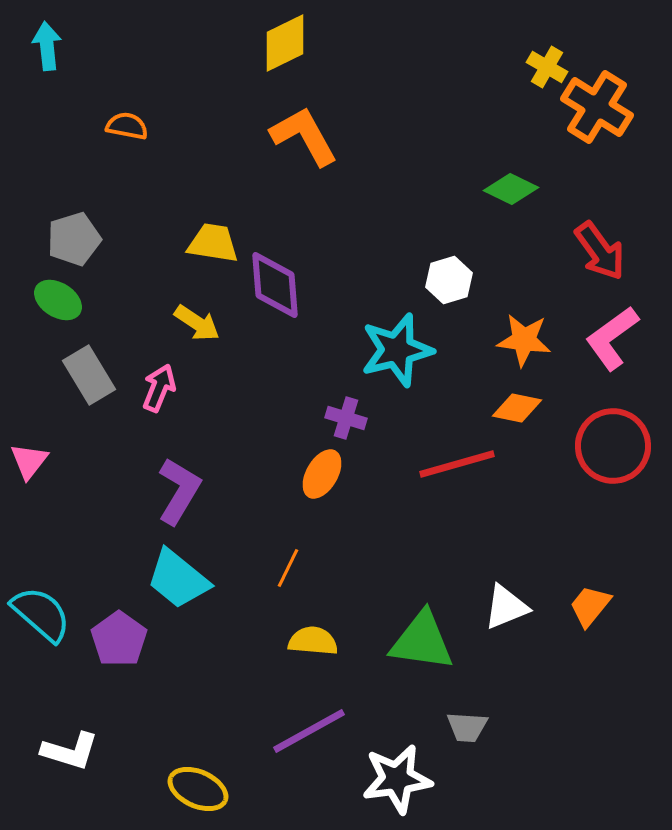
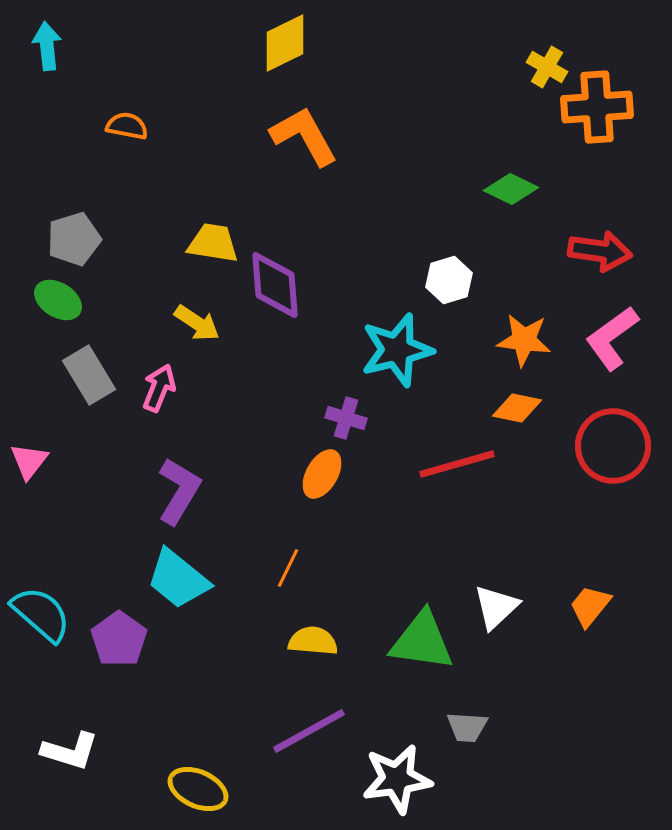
orange cross: rotated 36 degrees counterclockwise
red arrow: rotated 46 degrees counterclockwise
white triangle: moved 10 px left; rotated 21 degrees counterclockwise
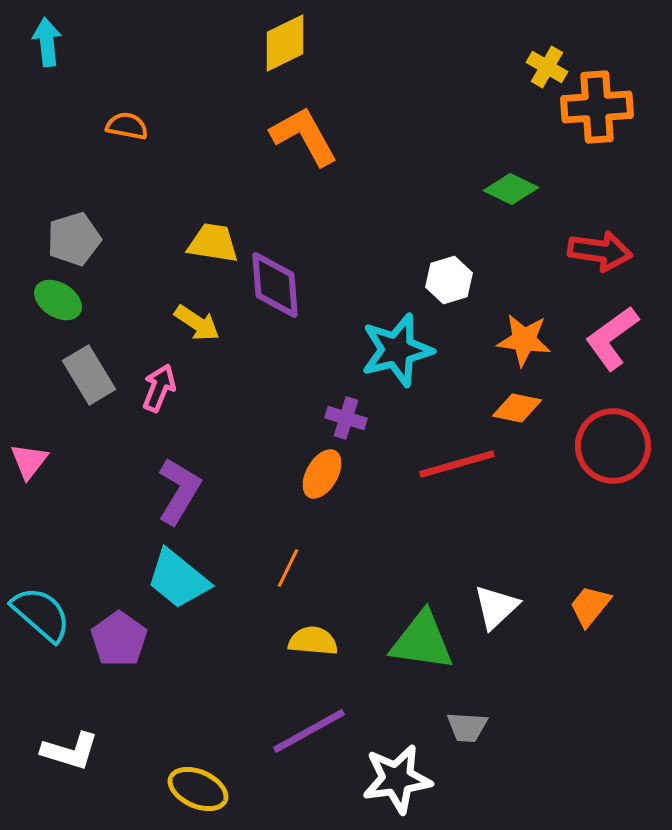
cyan arrow: moved 4 px up
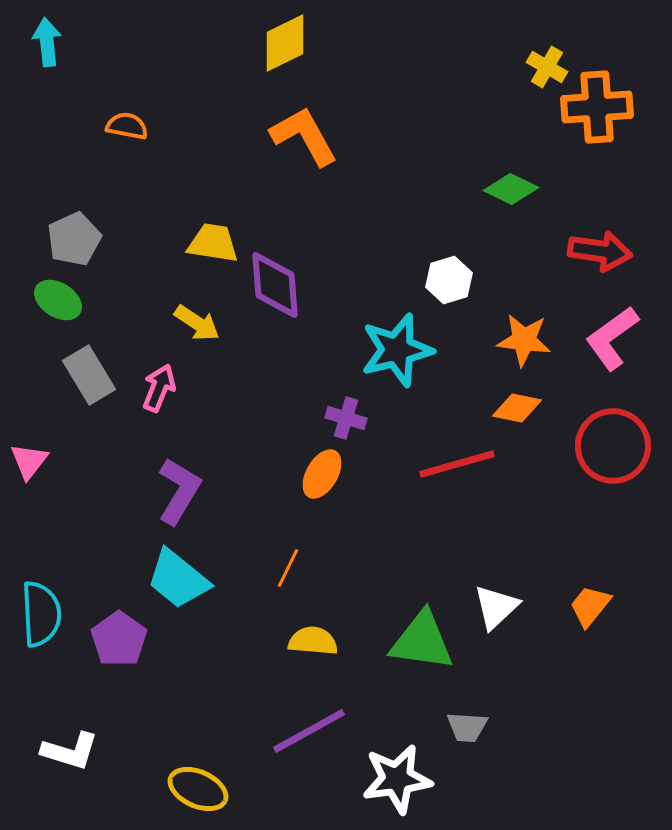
gray pentagon: rotated 8 degrees counterclockwise
cyan semicircle: rotated 46 degrees clockwise
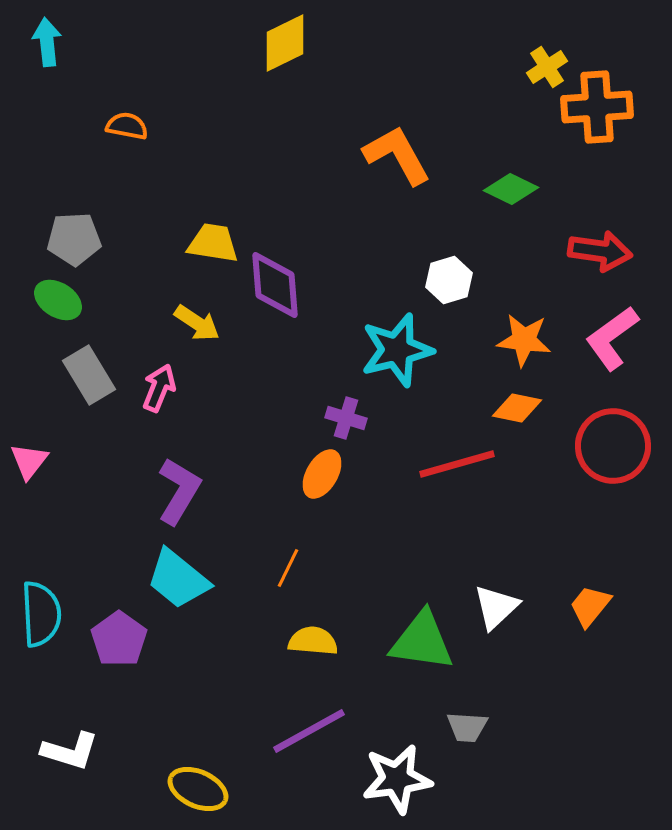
yellow cross: rotated 27 degrees clockwise
orange L-shape: moved 93 px right, 19 px down
gray pentagon: rotated 22 degrees clockwise
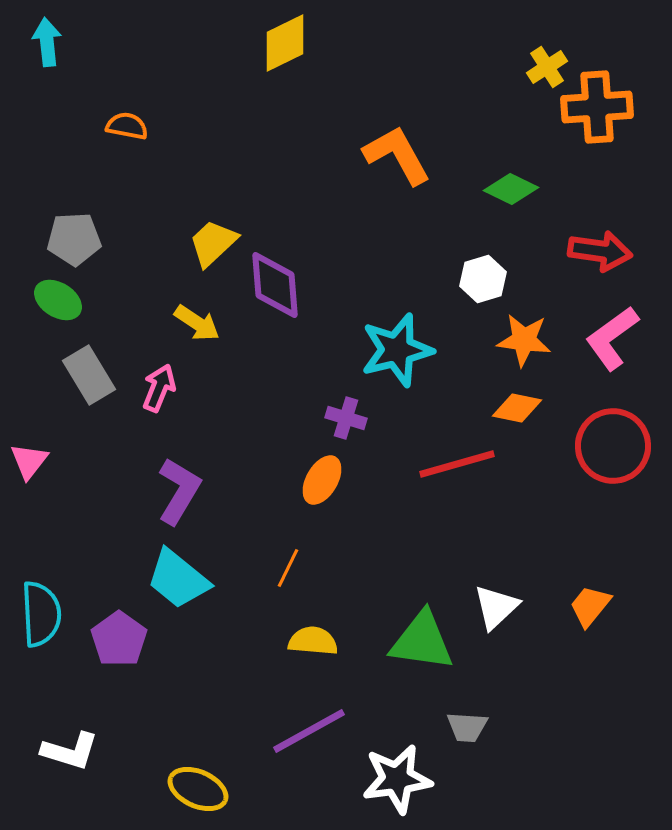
yellow trapezoid: rotated 52 degrees counterclockwise
white hexagon: moved 34 px right, 1 px up
orange ellipse: moved 6 px down
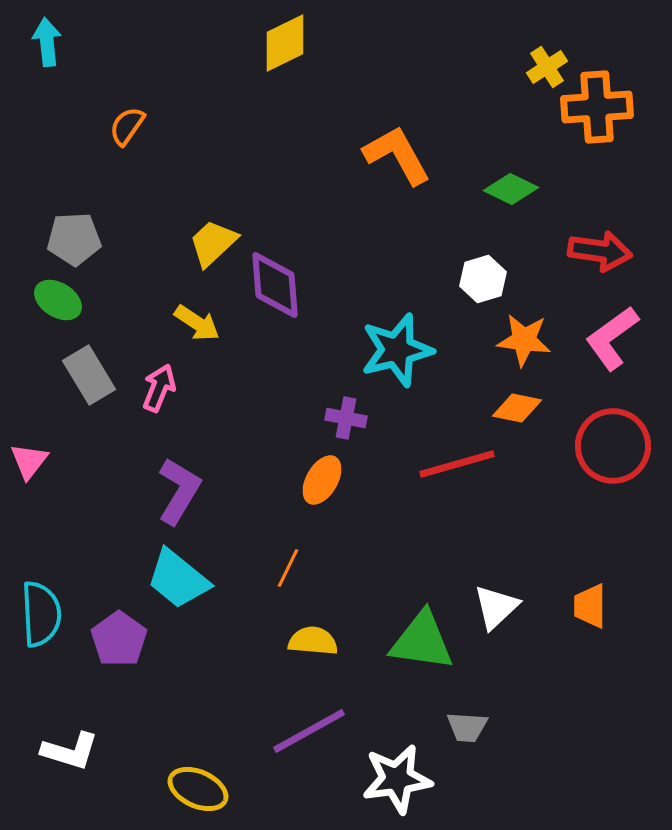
orange semicircle: rotated 66 degrees counterclockwise
purple cross: rotated 6 degrees counterclockwise
orange trapezoid: rotated 39 degrees counterclockwise
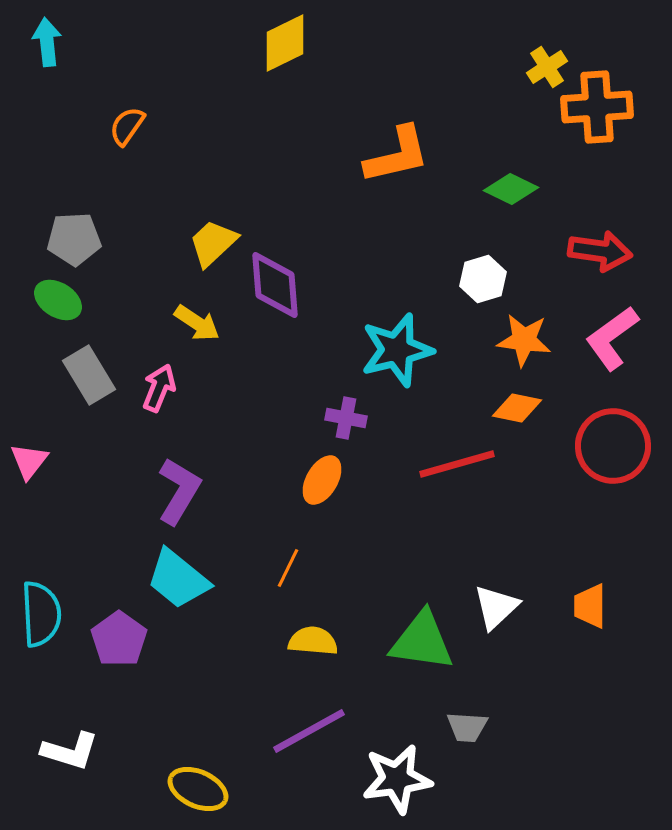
orange L-shape: rotated 106 degrees clockwise
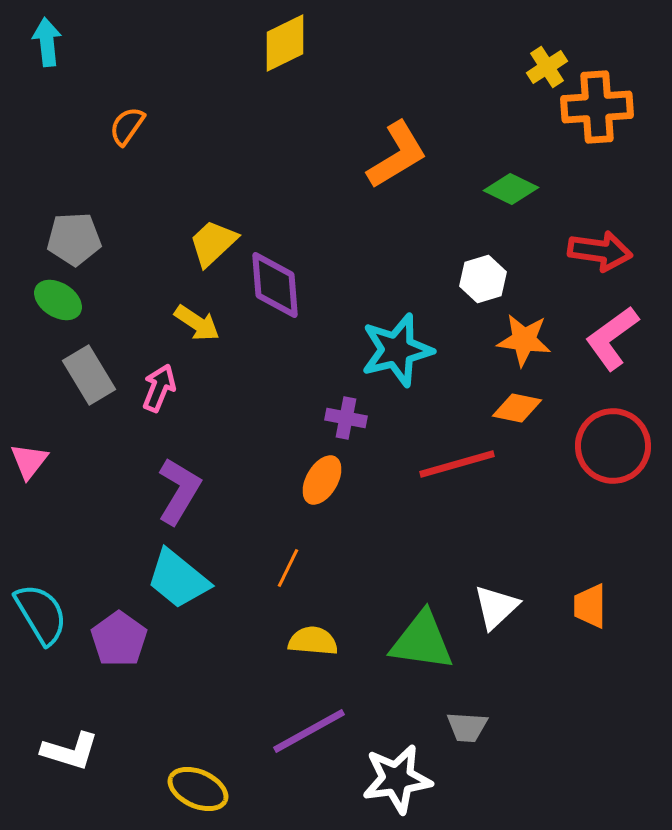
orange L-shape: rotated 18 degrees counterclockwise
cyan semicircle: rotated 28 degrees counterclockwise
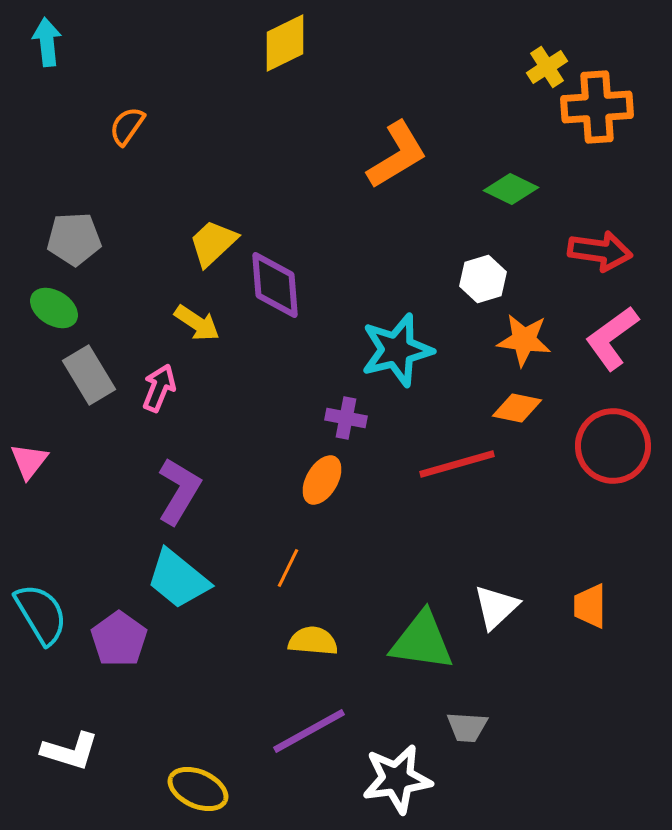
green ellipse: moved 4 px left, 8 px down
